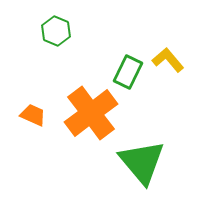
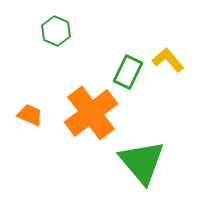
orange trapezoid: moved 3 px left
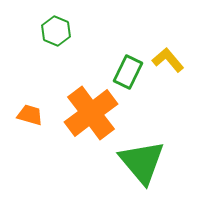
orange trapezoid: rotated 8 degrees counterclockwise
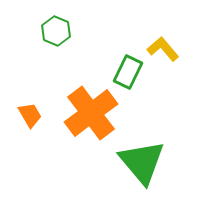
yellow L-shape: moved 5 px left, 11 px up
orange trapezoid: rotated 44 degrees clockwise
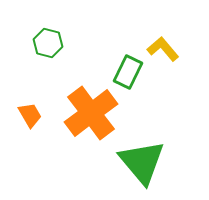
green hexagon: moved 8 px left, 12 px down; rotated 8 degrees counterclockwise
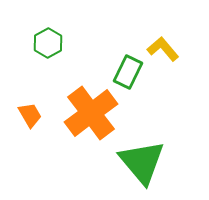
green hexagon: rotated 16 degrees clockwise
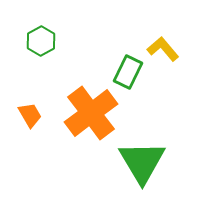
green hexagon: moved 7 px left, 2 px up
green triangle: rotated 9 degrees clockwise
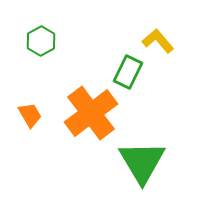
yellow L-shape: moved 5 px left, 8 px up
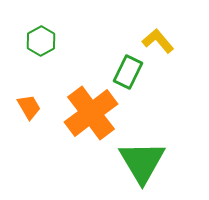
orange trapezoid: moved 1 px left, 8 px up
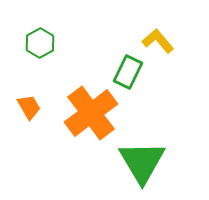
green hexagon: moved 1 px left, 2 px down
